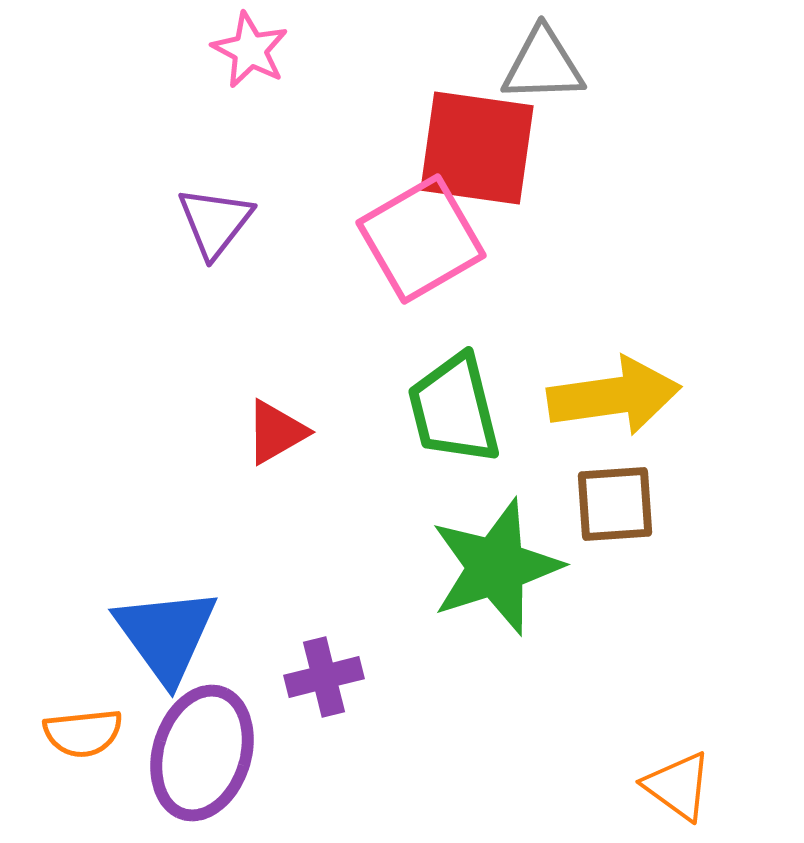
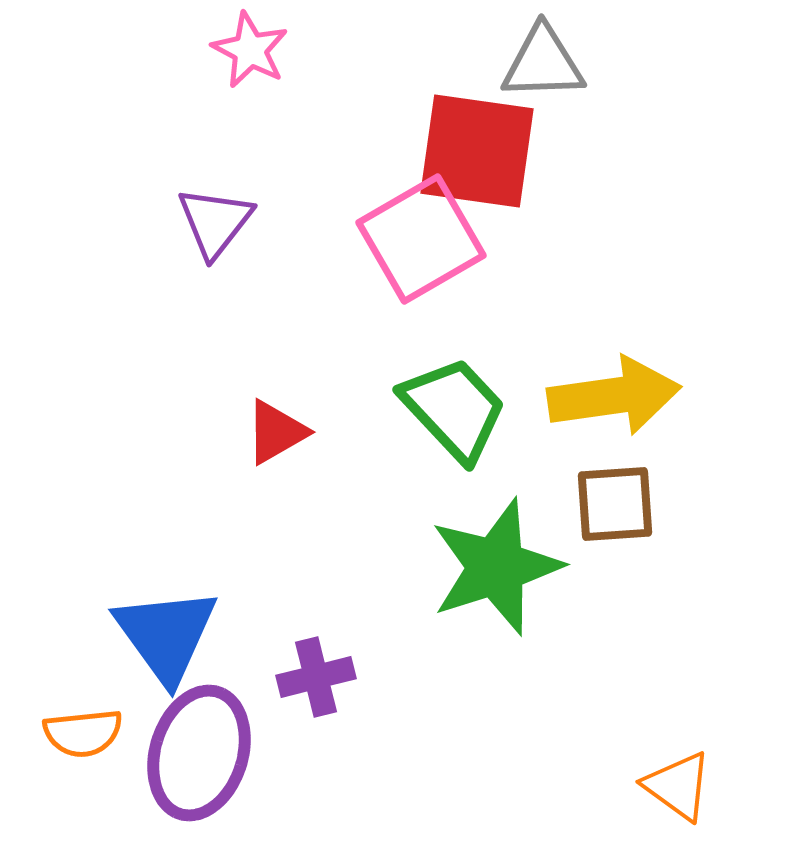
gray triangle: moved 2 px up
red square: moved 3 px down
green trapezoid: rotated 151 degrees clockwise
purple cross: moved 8 px left
purple ellipse: moved 3 px left
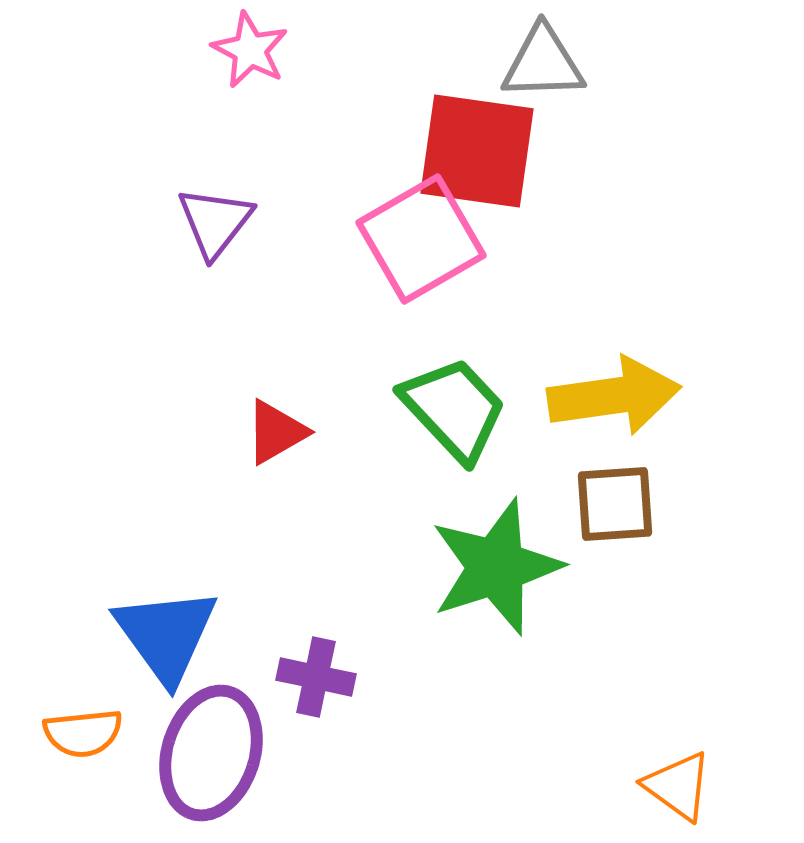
purple cross: rotated 26 degrees clockwise
purple ellipse: moved 12 px right
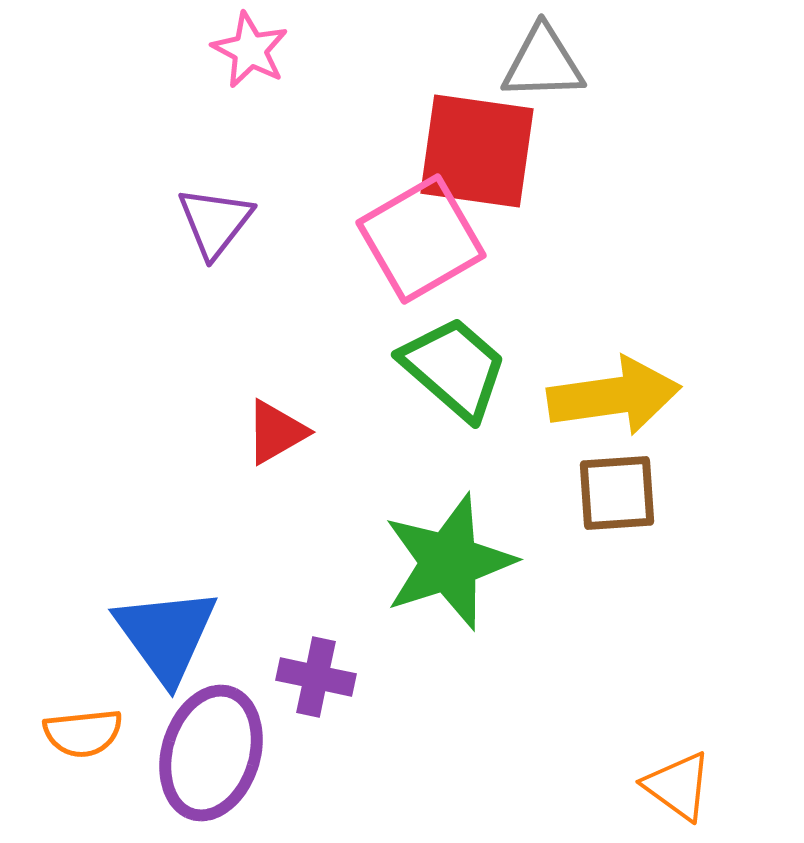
green trapezoid: moved 41 px up; rotated 6 degrees counterclockwise
brown square: moved 2 px right, 11 px up
green star: moved 47 px left, 5 px up
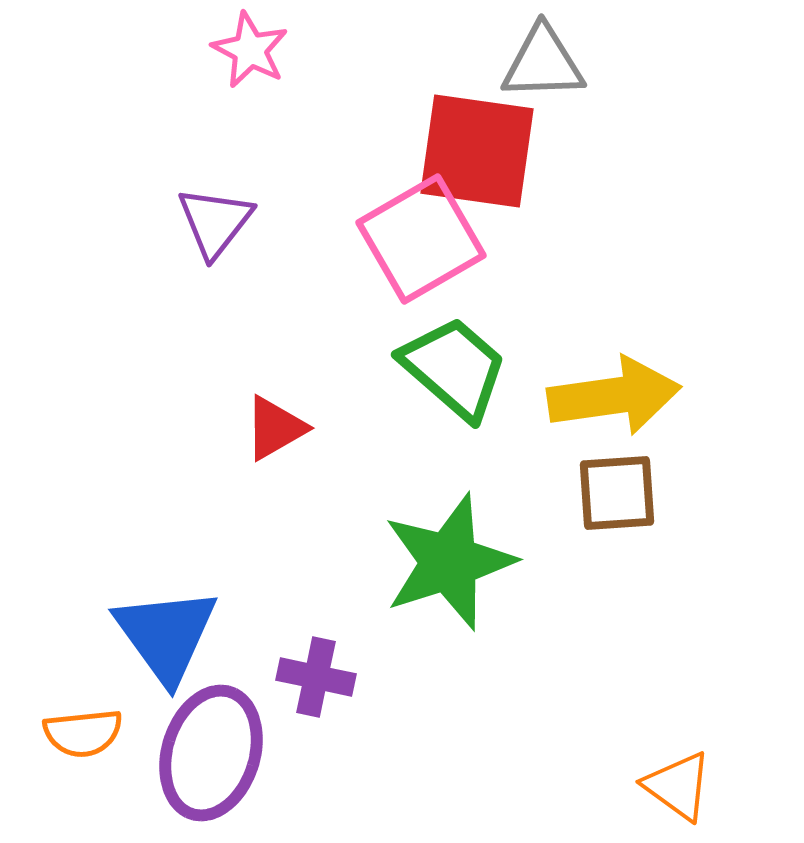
red triangle: moved 1 px left, 4 px up
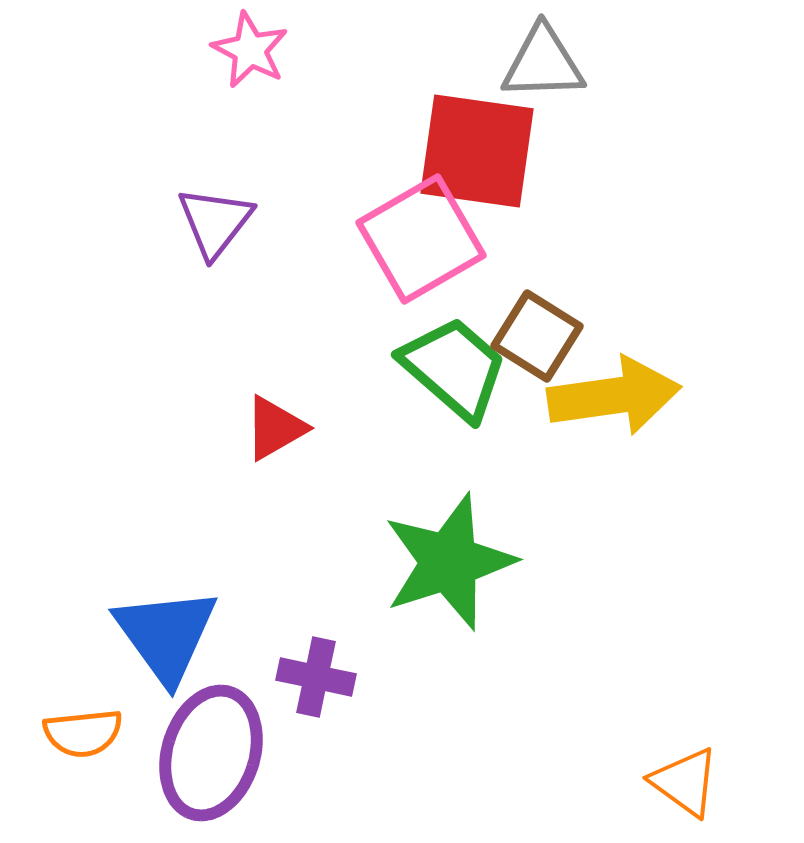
brown square: moved 80 px left, 157 px up; rotated 36 degrees clockwise
orange triangle: moved 7 px right, 4 px up
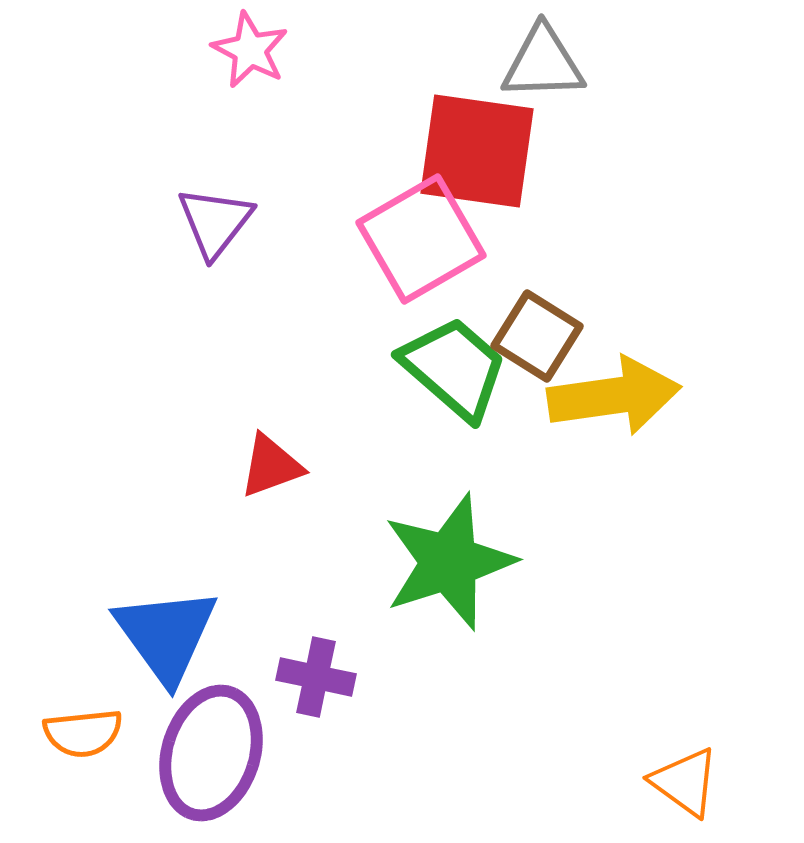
red triangle: moved 4 px left, 38 px down; rotated 10 degrees clockwise
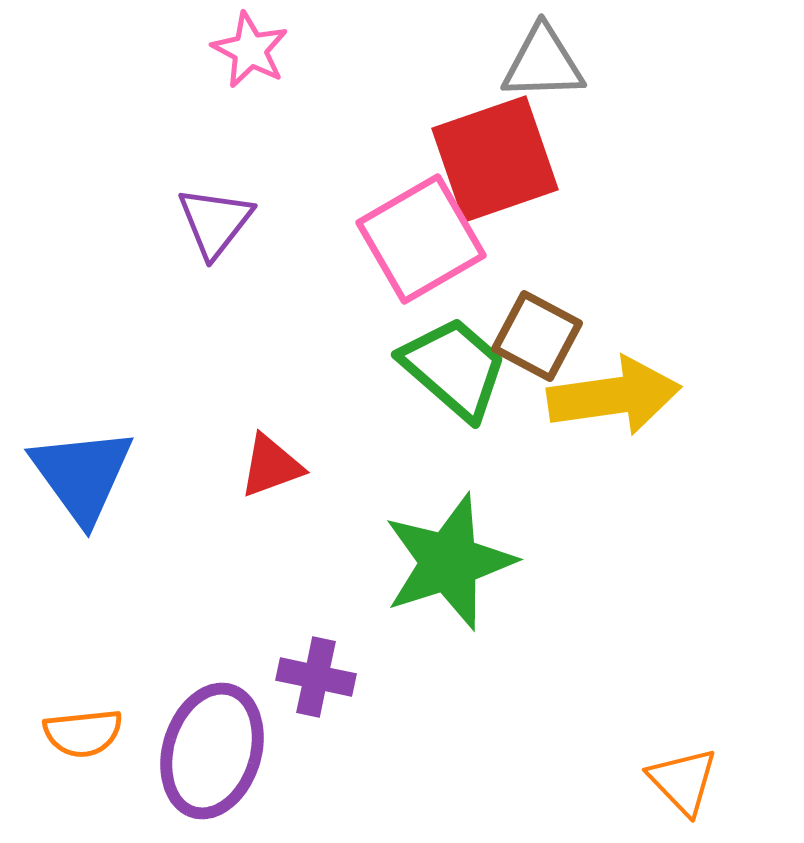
red square: moved 18 px right, 8 px down; rotated 27 degrees counterclockwise
brown square: rotated 4 degrees counterclockwise
blue triangle: moved 84 px left, 160 px up
purple ellipse: moved 1 px right, 2 px up
orange triangle: moved 2 px left, 1 px up; rotated 10 degrees clockwise
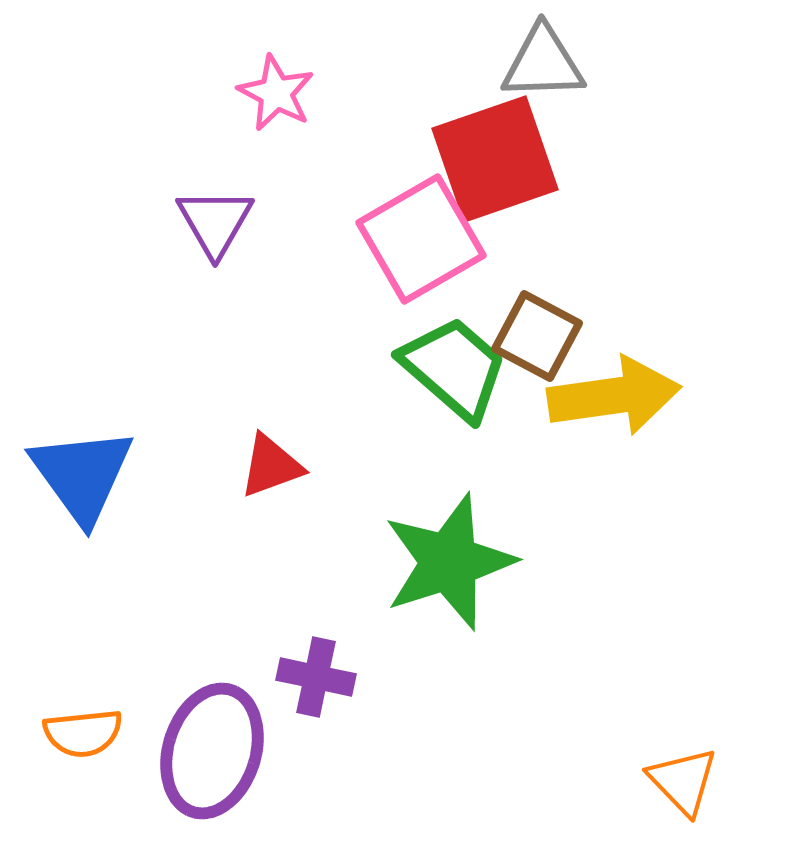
pink star: moved 26 px right, 43 px down
purple triangle: rotated 8 degrees counterclockwise
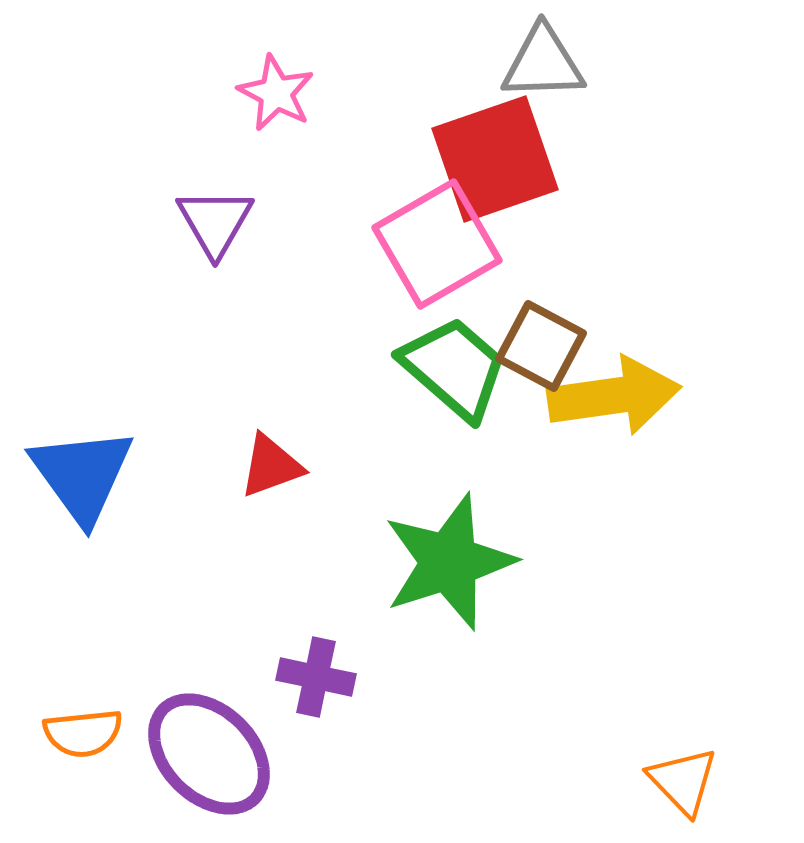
pink square: moved 16 px right, 5 px down
brown square: moved 4 px right, 10 px down
purple ellipse: moved 3 px left, 3 px down; rotated 62 degrees counterclockwise
